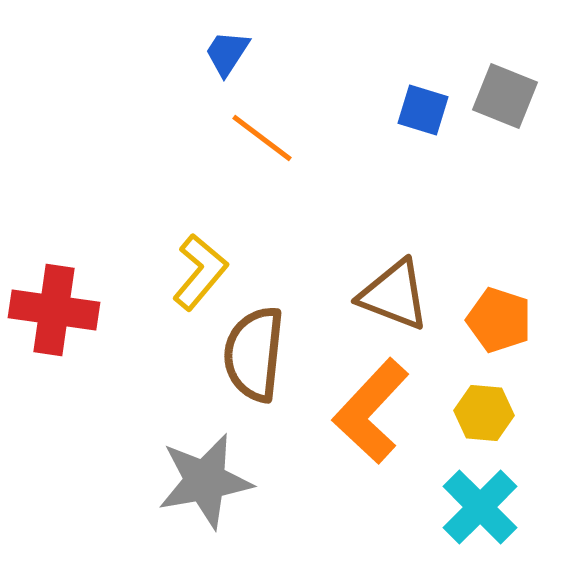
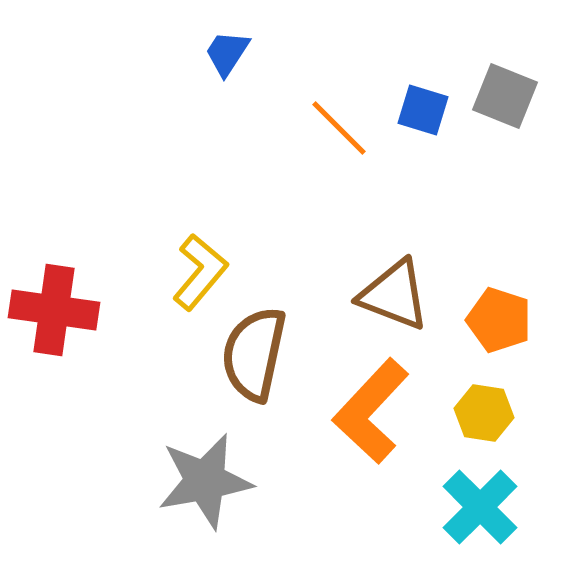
orange line: moved 77 px right, 10 px up; rotated 8 degrees clockwise
brown semicircle: rotated 6 degrees clockwise
yellow hexagon: rotated 4 degrees clockwise
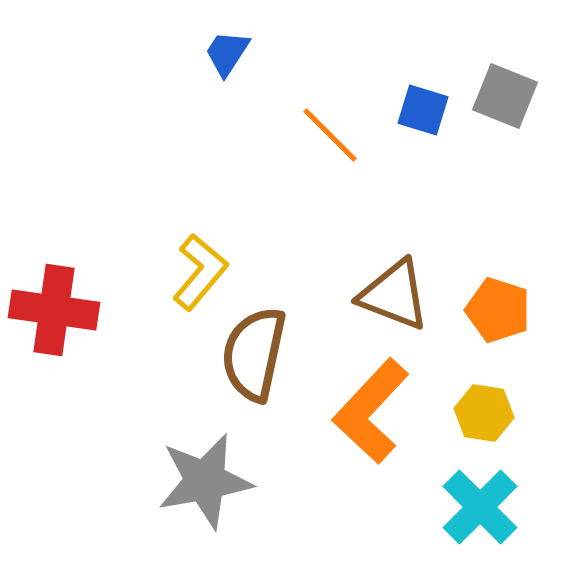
orange line: moved 9 px left, 7 px down
orange pentagon: moved 1 px left, 10 px up
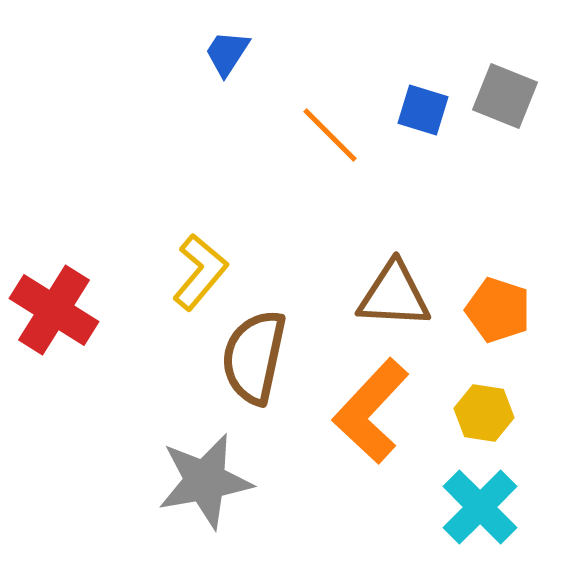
brown triangle: rotated 18 degrees counterclockwise
red cross: rotated 24 degrees clockwise
brown semicircle: moved 3 px down
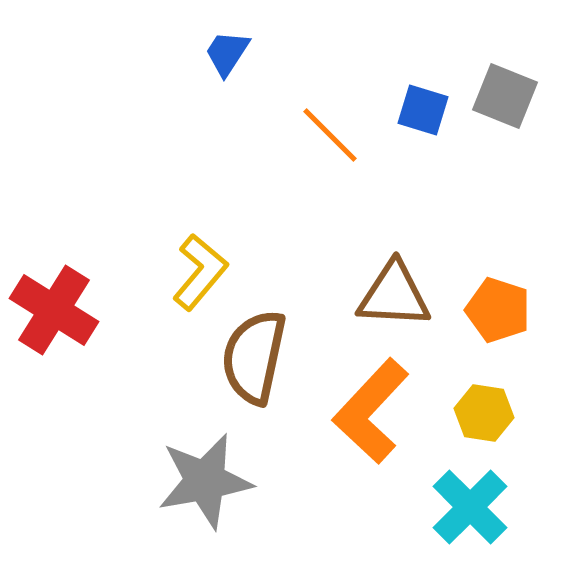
cyan cross: moved 10 px left
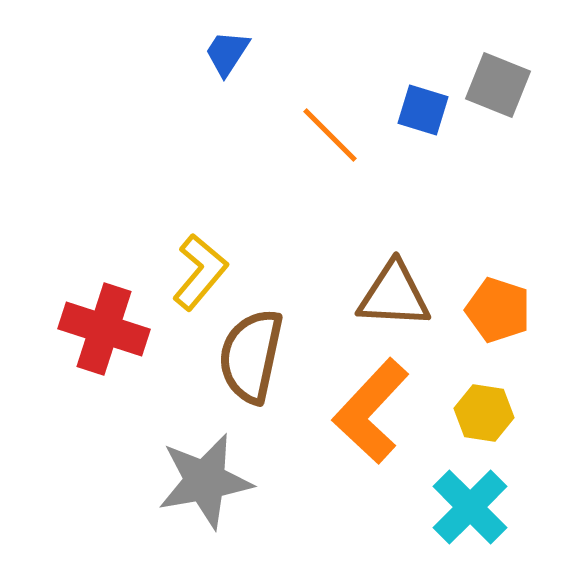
gray square: moved 7 px left, 11 px up
red cross: moved 50 px right, 19 px down; rotated 14 degrees counterclockwise
brown semicircle: moved 3 px left, 1 px up
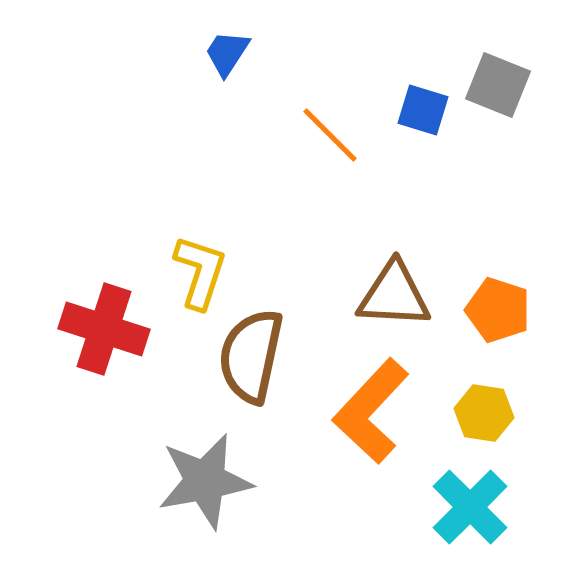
yellow L-shape: rotated 22 degrees counterclockwise
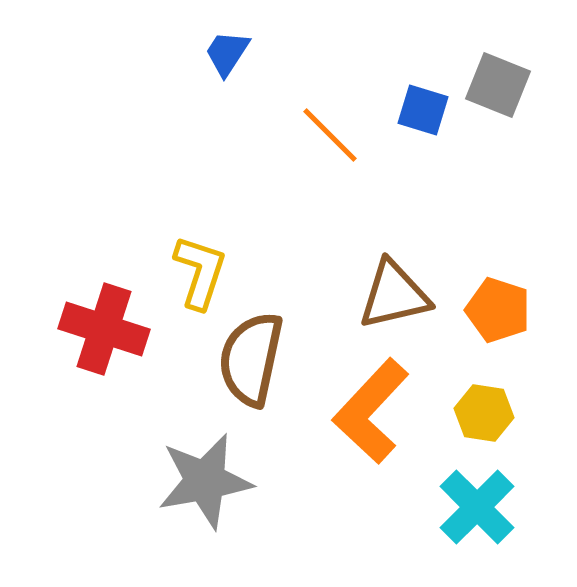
brown triangle: rotated 16 degrees counterclockwise
brown semicircle: moved 3 px down
cyan cross: moved 7 px right
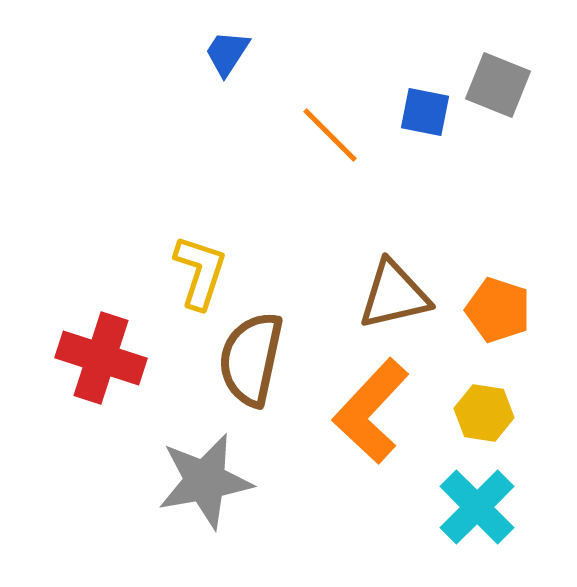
blue square: moved 2 px right, 2 px down; rotated 6 degrees counterclockwise
red cross: moved 3 px left, 29 px down
